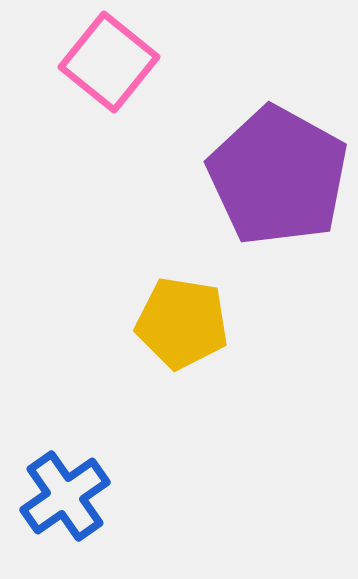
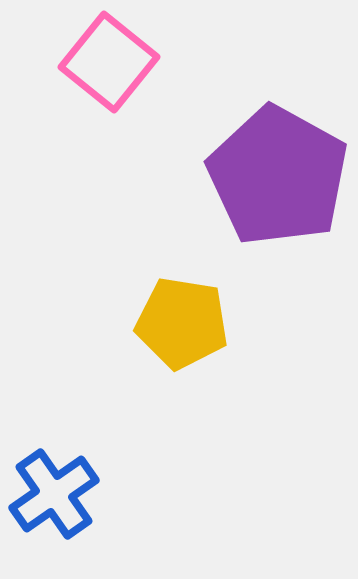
blue cross: moved 11 px left, 2 px up
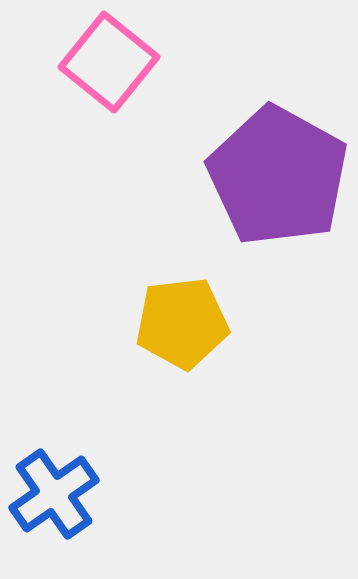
yellow pentagon: rotated 16 degrees counterclockwise
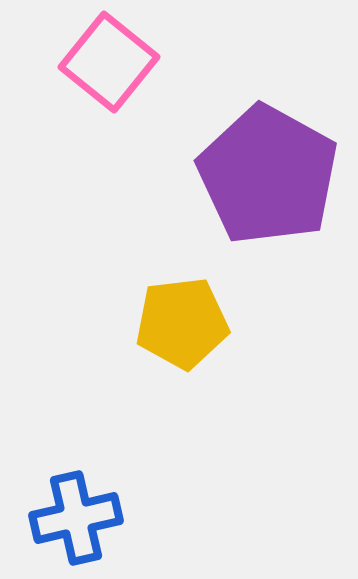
purple pentagon: moved 10 px left, 1 px up
blue cross: moved 22 px right, 24 px down; rotated 22 degrees clockwise
